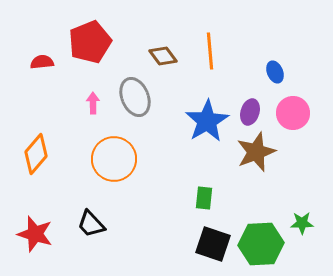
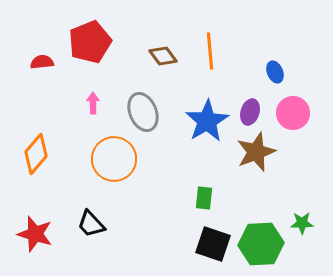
gray ellipse: moved 8 px right, 15 px down
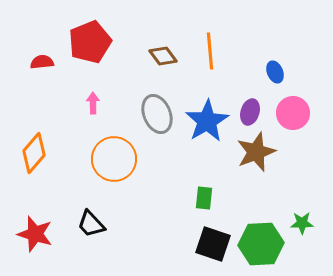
gray ellipse: moved 14 px right, 2 px down
orange diamond: moved 2 px left, 1 px up
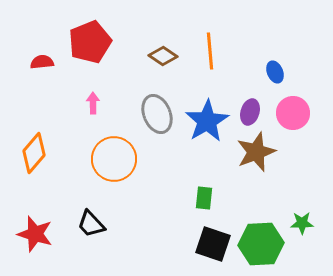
brown diamond: rotated 20 degrees counterclockwise
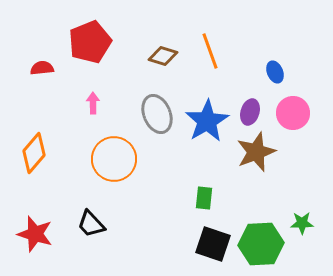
orange line: rotated 15 degrees counterclockwise
brown diamond: rotated 16 degrees counterclockwise
red semicircle: moved 6 px down
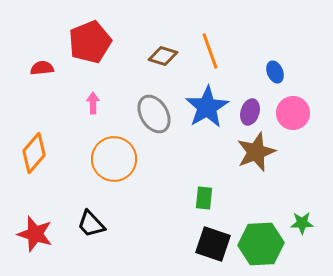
gray ellipse: moved 3 px left; rotated 9 degrees counterclockwise
blue star: moved 14 px up
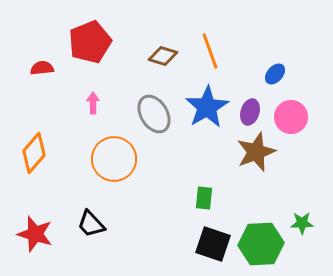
blue ellipse: moved 2 px down; rotated 65 degrees clockwise
pink circle: moved 2 px left, 4 px down
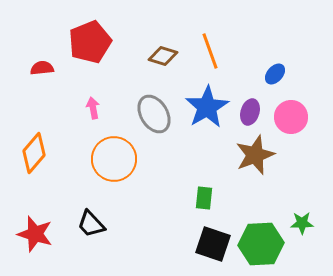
pink arrow: moved 5 px down; rotated 10 degrees counterclockwise
brown star: moved 1 px left, 3 px down
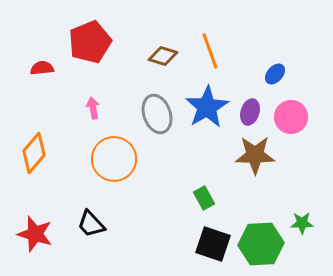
gray ellipse: moved 3 px right; rotated 12 degrees clockwise
brown star: rotated 21 degrees clockwise
green rectangle: rotated 35 degrees counterclockwise
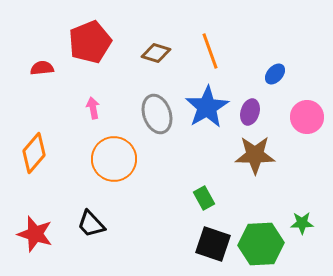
brown diamond: moved 7 px left, 3 px up
pink circle: moved 16 px right
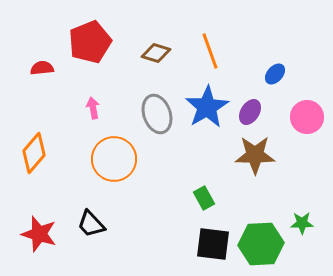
purple ellipse: rotated 15 degrees clockwise
red star: moved 4 px right
black square: rotated 12 degrees counterclockwise
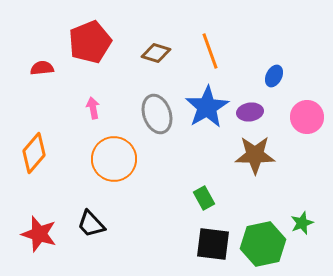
blue ellipse: moved 1 px left, 2 px down; rotated 15 degrees counterclockwise
purple ellipse: rotated 50 degrees clockwise
green star: rotated 20 degrees counterclockwise
green hexagon: moved 2 px right; rotated 9 degrees counterclockwise
